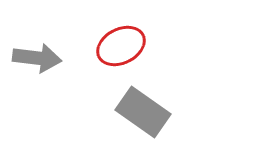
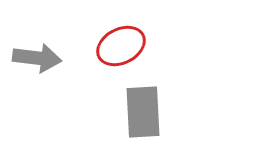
gray rectangle: rotated 52 degrees clockwise
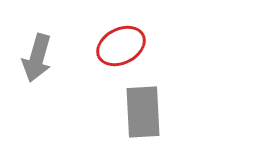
gray arrow: rotated 99 degrees clockwise
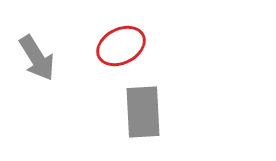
gray arrow: rotated 48 degrees counterclockwise
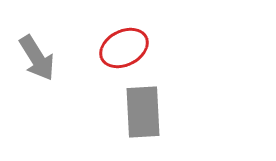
red ellipse: moved 3 px right, 2 px down
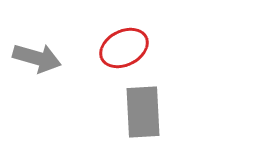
gray arrow: rotated 42 degrees counterclockwise
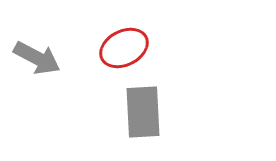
gray arrow: rotated 12 degrees clockwise
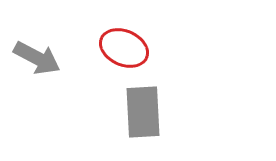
red ellipse: rotated 51 degrees clockwise
